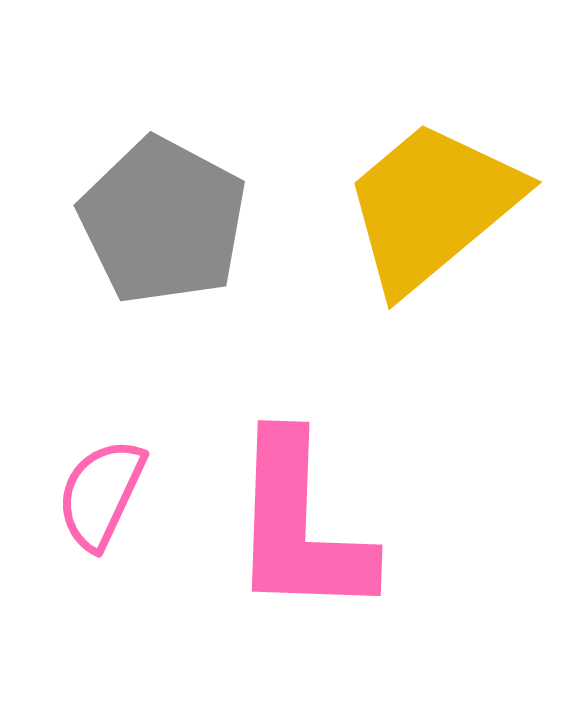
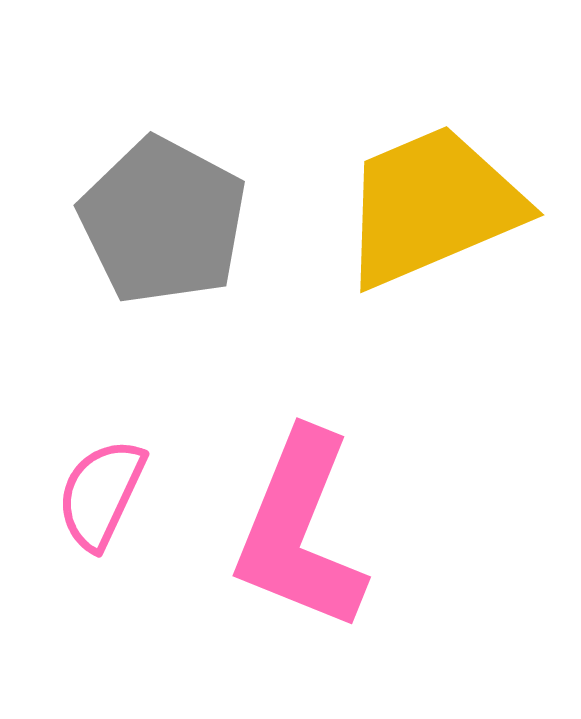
yellow trapezoid: rotated 17 degrees clockwise
pink L-shape: moved 5 px down; rotated 20 degrees clockwise
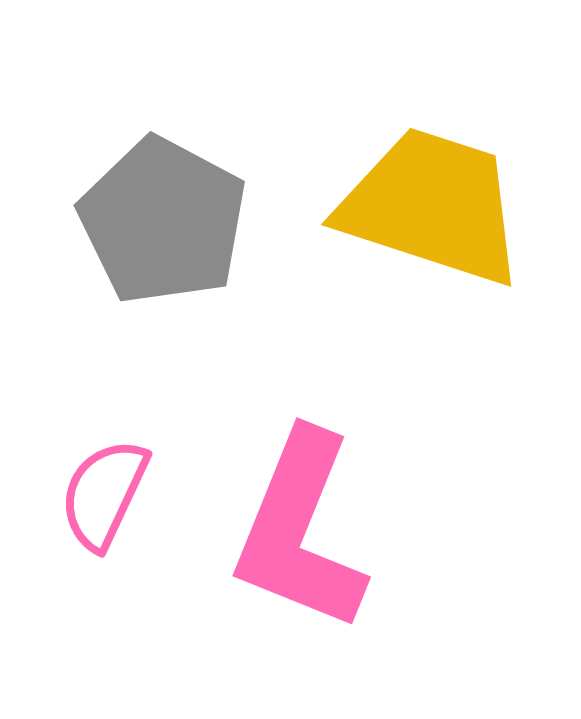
yellow trapezoid: rotated 41 degrees clockwise
pink semicircle: moved 3 px right
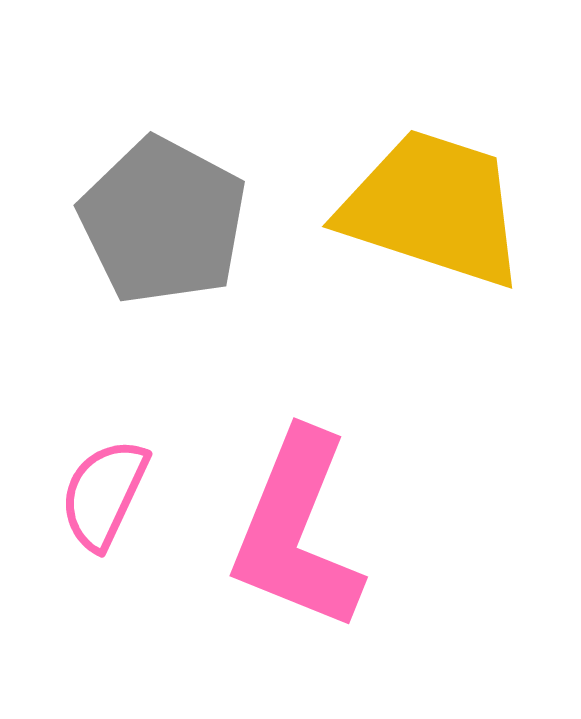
yellow trapezoid: moved 1 px right, 2 px down
pink L-shape: moved 3 px left
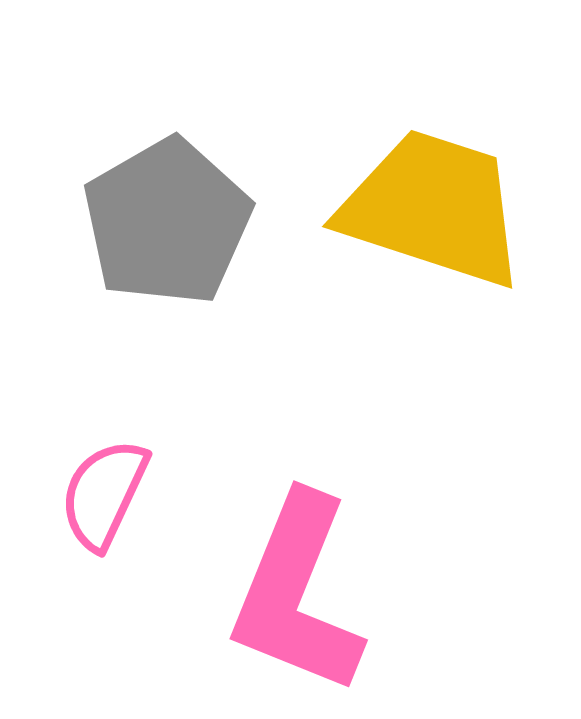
gray pentagon: moved 4 px right, 1 px down; rotated 14 degrees clockwise
pink L-shape: moved 63 px down
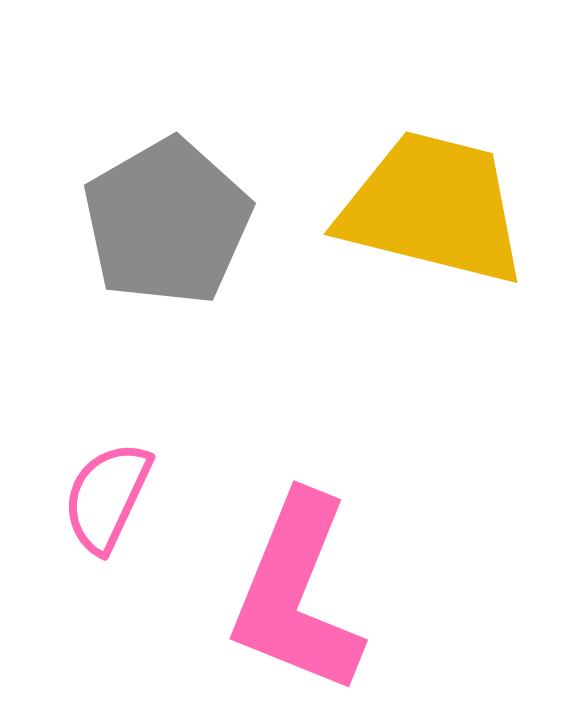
yellow trapezoid: rotated 4 degrees counterclockwise
pink semicircle: moved 3 px right, 3 px down
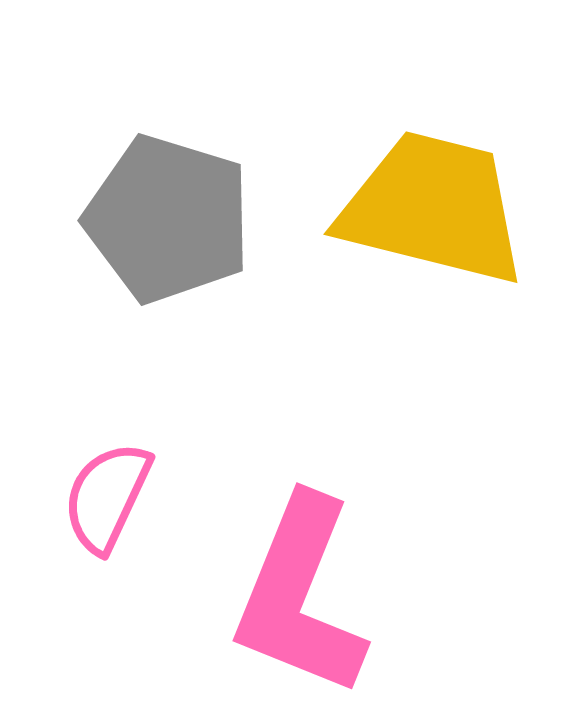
gray pentagon: moved 1 px right, 3 px up; rotated 25 degrees counterclockwise
pink L-shape: moved 3 px right, 2 px down
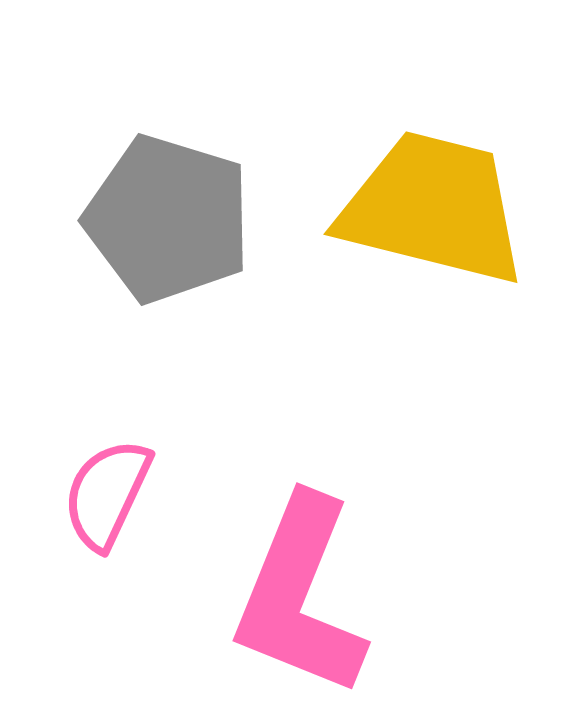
pink semicircle: moved 3 px up
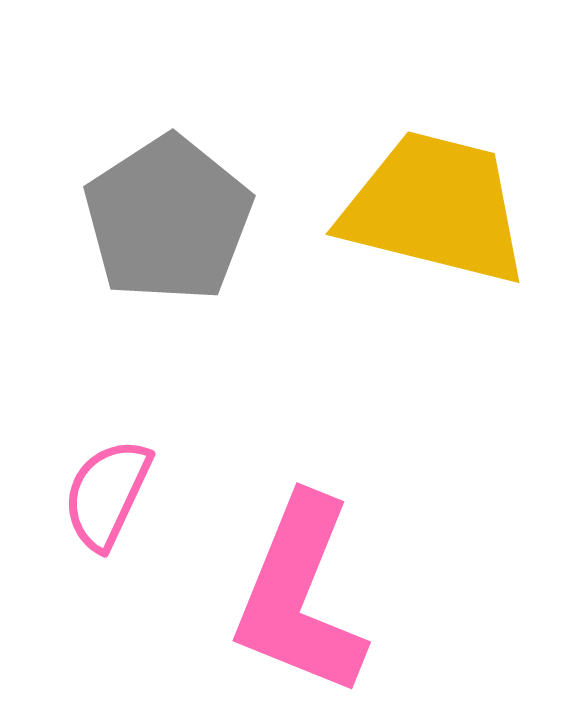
yellow trapezoid: moved 2 px right
gray pentagon: rotated 22 degrees clockwise
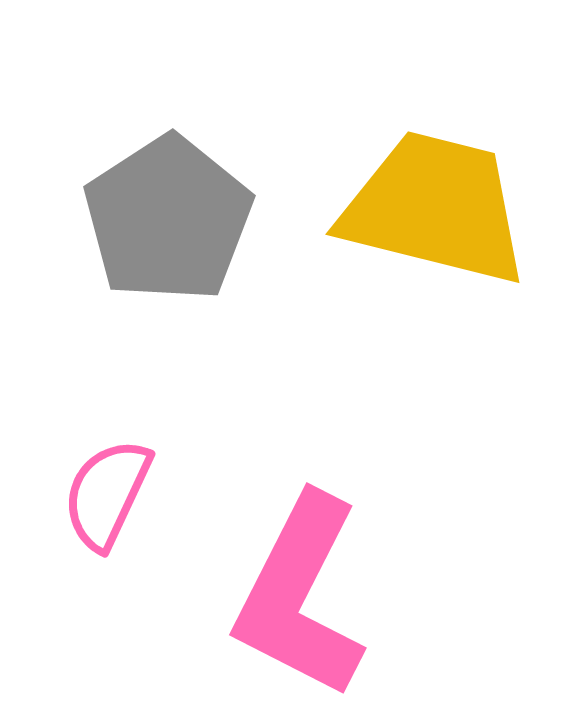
pink L-shape: rotated 5 degrees clockwise
